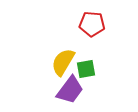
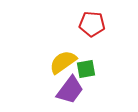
yellow semicircle: rotated 24 degrees clockwise
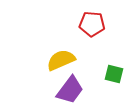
yellow semicircle: moved 2 px left, 2 px up; rotated 12 degrees clockwise
green square: moved 28 px right, 5 px down; rotated 24 degrees clockwise
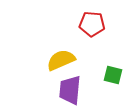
green square: moved 1 px left, 1 px down
purple trapezoid: rotated 148 degrees clockwise
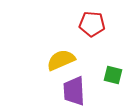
purple trapezoid: moved 4 px right, 1 px down; rotated 8 degrees counterclockwise
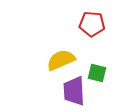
green square: moved 16 px left, 2 px up
